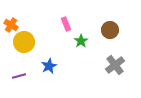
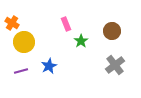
orange cross: moved 1 px right, 2 px up
brown circle: moved 2 px right, 1 px down
purple line: moved 2 px right, 5 px up
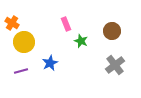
green star: rotated 16 degrees counterclockwise
blue star: moved 1 px right, 3 px up
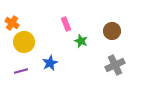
gray cross: rotated 12 degrees clockwise
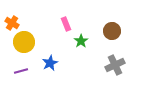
green star: rotated 16 degrees clockwise
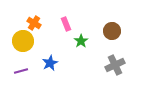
orange cross: moved 22 px right
yellow circle: moved 1 px left, 1 px up
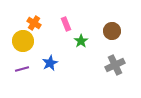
purple line: moved 1 px right, 2 px up
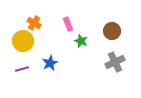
pink rectangle: moved 2 px right
green star: rotated 16 degrees counterclockwise
gray cross: moved 3 px up
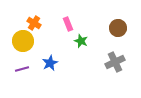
brown circle: moved 6 px right, 3 px up
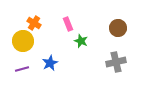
gray cross: moved 1 px right; rotated 12 degrees clockwise
